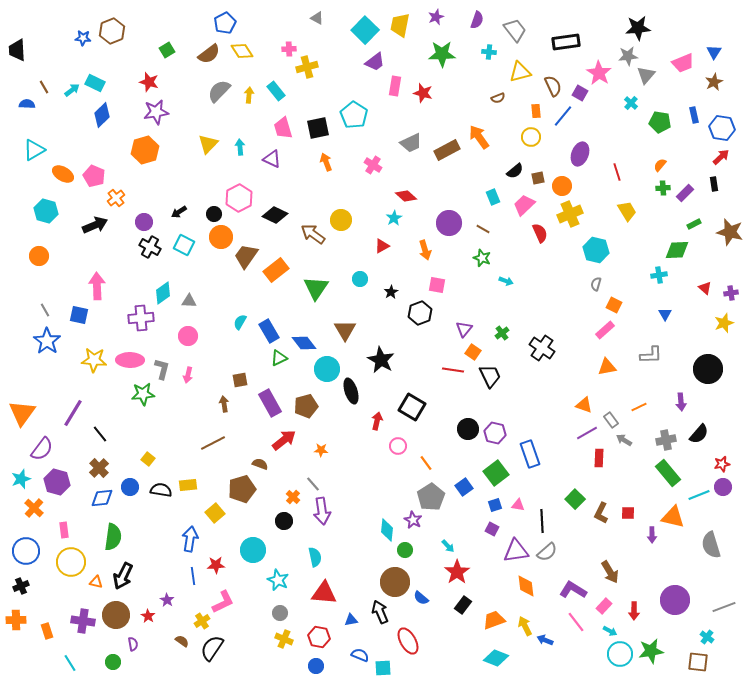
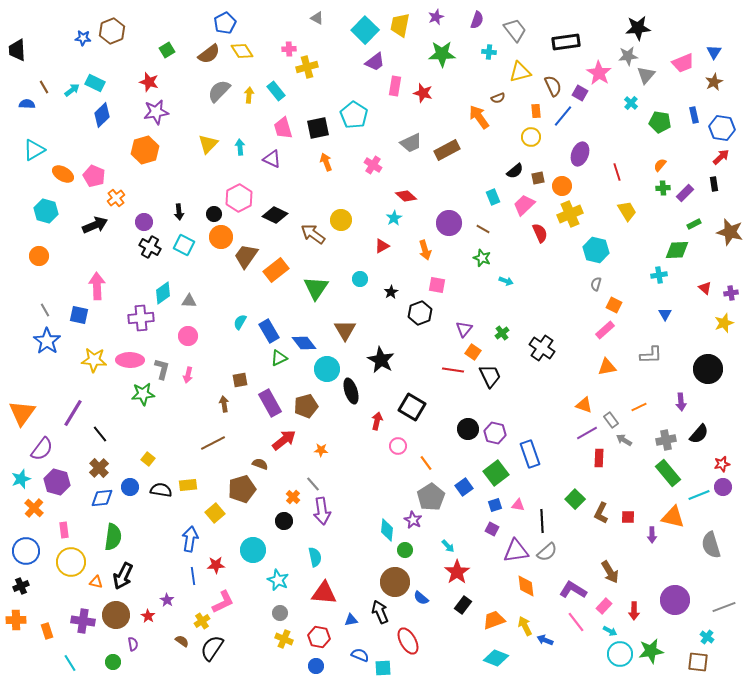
orange arrow at (479, 137): moved 20 px up
black arrow at (179, 212): rotated 63 degrees counterclockwise
red square at (628, 513): moved 4 px down
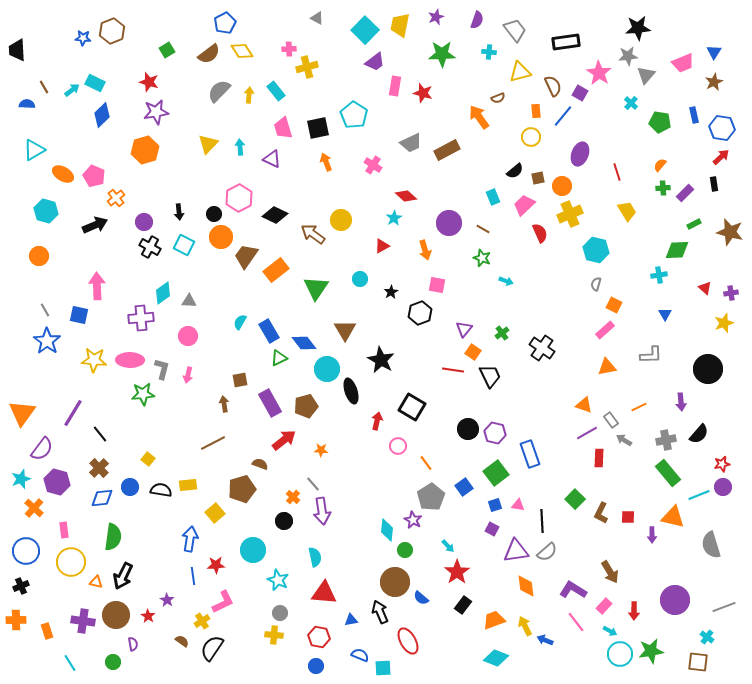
yellow cross at (284, 639): moved 10 px left, 4 px up; rotated 18 degrees counterclockwise
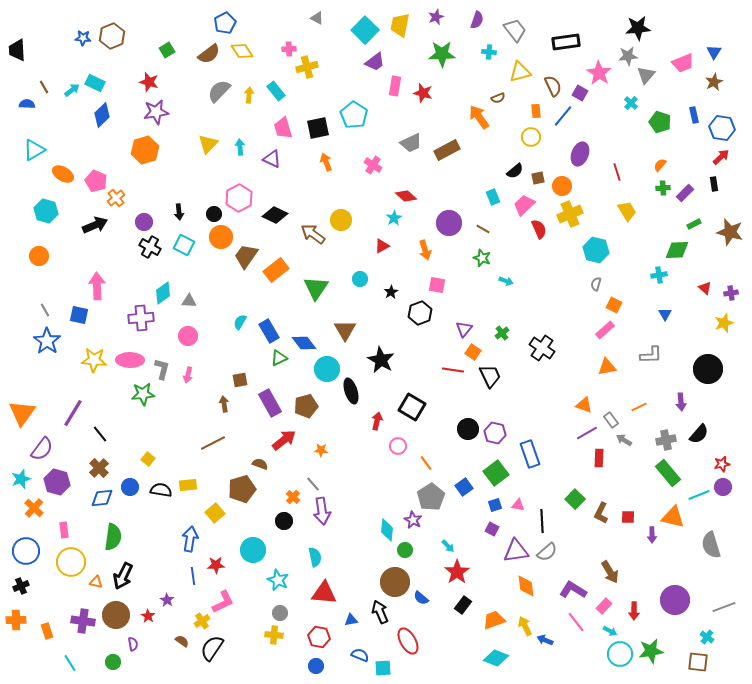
brown hexagon at (112, 31): moved 5 px down
green pentagon at (660, 122): rotated 10 degrees clockwise
pink pentagon at (94, 176): moved 2 px right, 5 px down
red semicircle at (540, 233): moved 1 px left, 4 px up
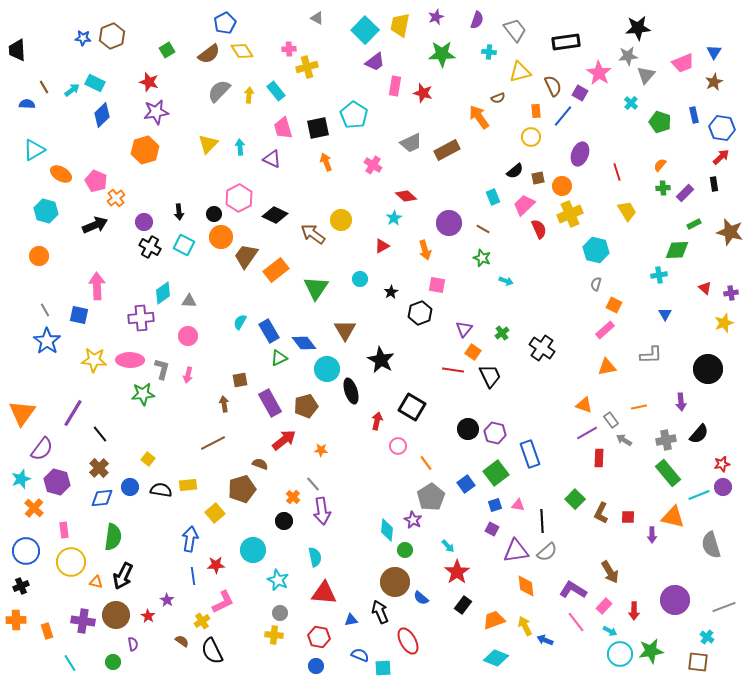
orange ellipse at (63, 174): moved 2 px left
orange line at (639, 407): rotated 14 degrees clockwise
blue square at (464, 487): moved 2 px right, 3 px up
black semicircle at (212, 648): moved 3 px down; rotated 60 degrees counterclockwise
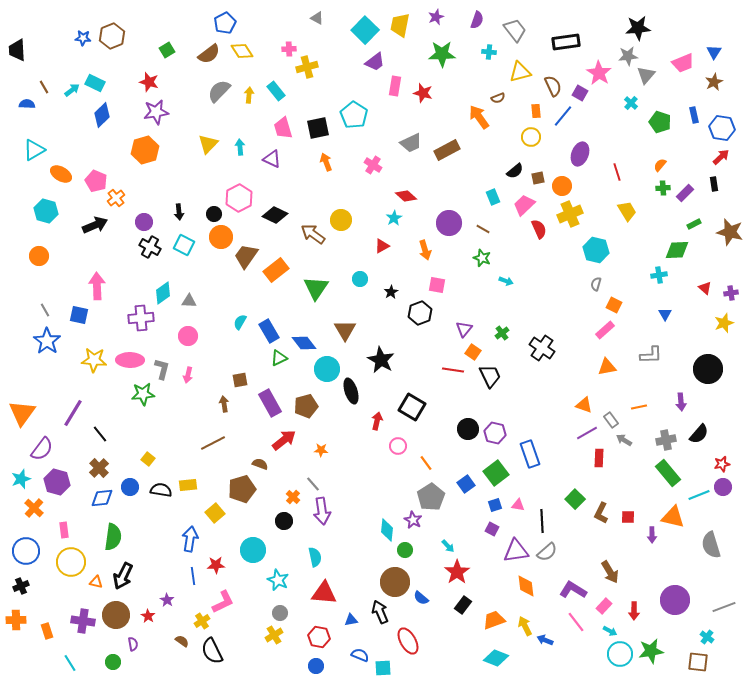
yellow cross at (274, 635): rotated 36 degrees counterclockwise
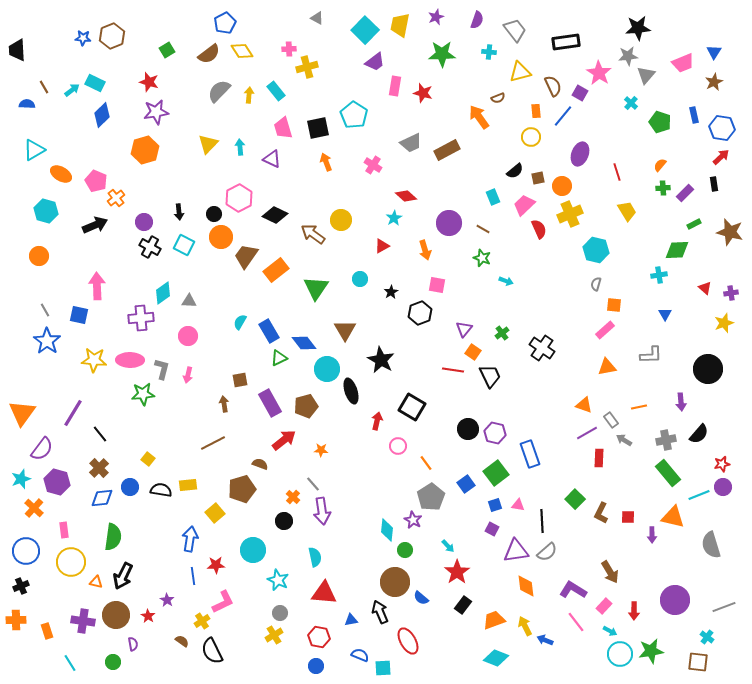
orange square at (614, 305): rotated 21 degrees counterclockwise
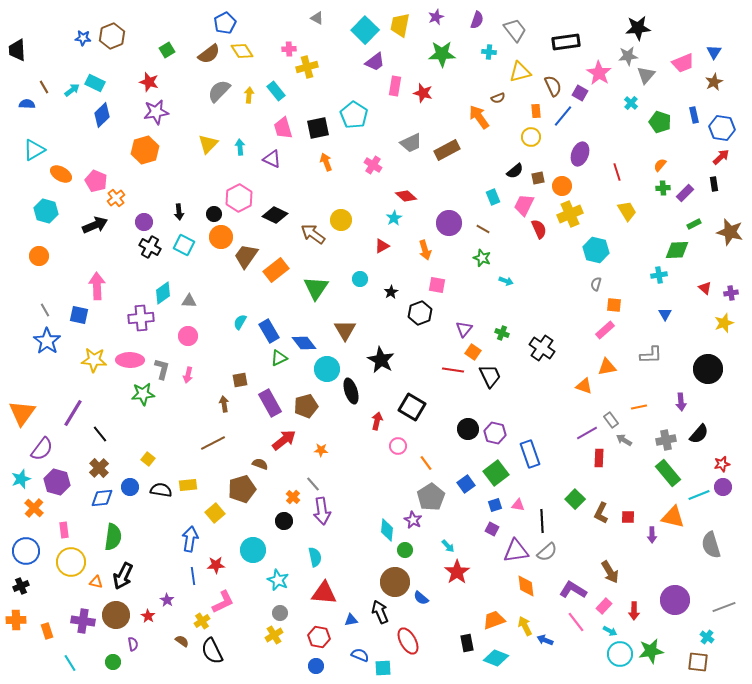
pink trapezoid at (524, 205): rotated 20 degrees counterclockwise
green cross at (502, 333): rotated 32 degrees counterclockwise
orange triangle at (584, 405): moved 19 px up
black rectangle at (463, 605): moved 4 px right, 38 px down; rotated 48 degrees counterclockwise
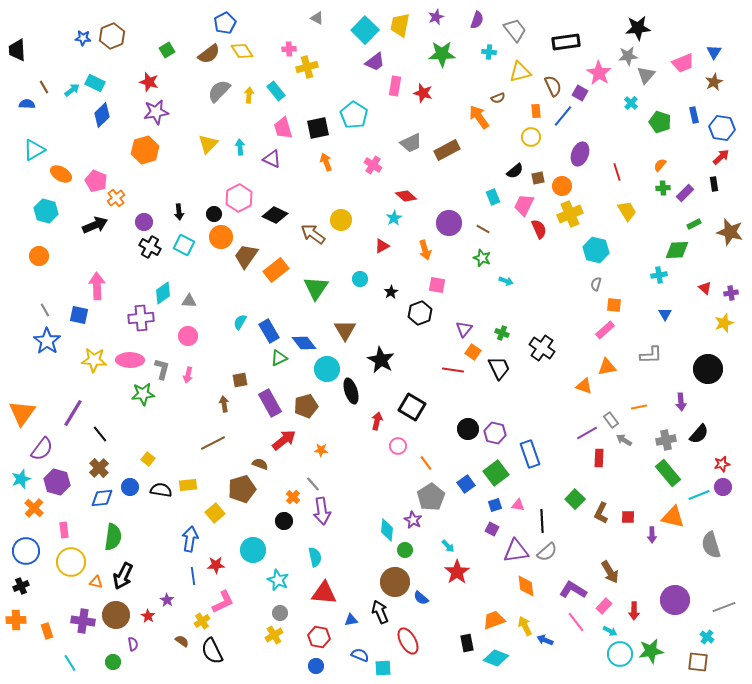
black trapezoid at (490, 376): moved 9 px right, 8 px up
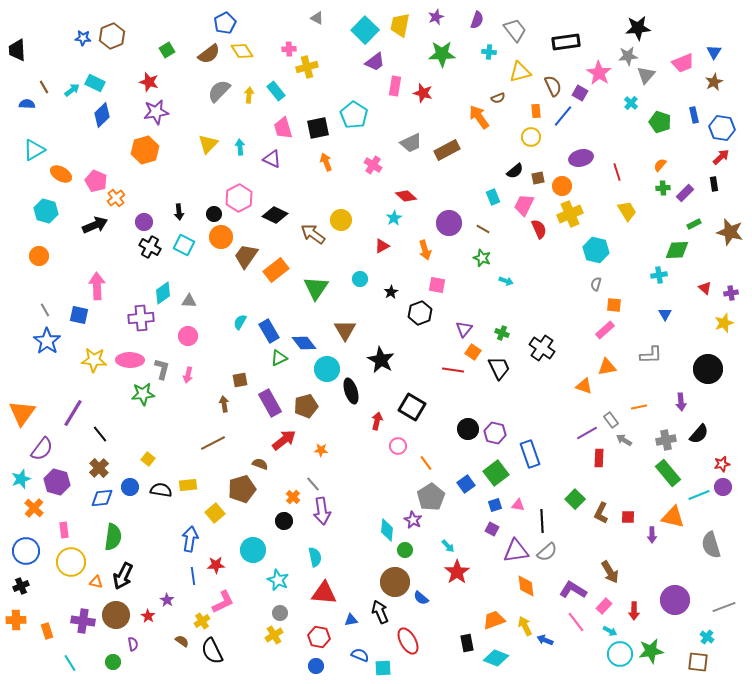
purple ellipse at (580, 154): moved 1 px right, 4 px down; rotated 55 degrees clockwise
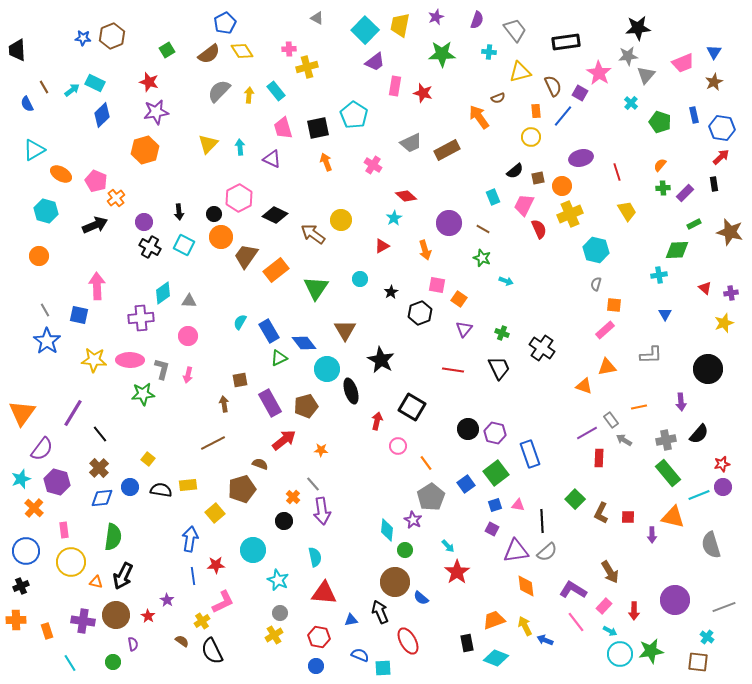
blue semicircle at (27, 104): rotated 119 degrees counterclockwise
orange square at (473, 352): moved 14 px left, 53 px up
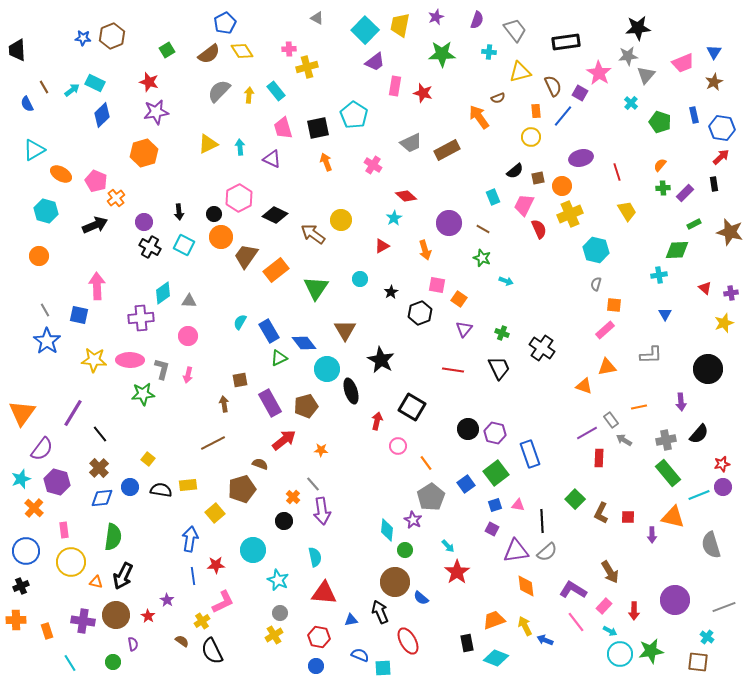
yellow triangle at (208, 144): rotated 20 degrees clockwise
orange hexagon at (145, 150): moved 1 px left, 3 px down
